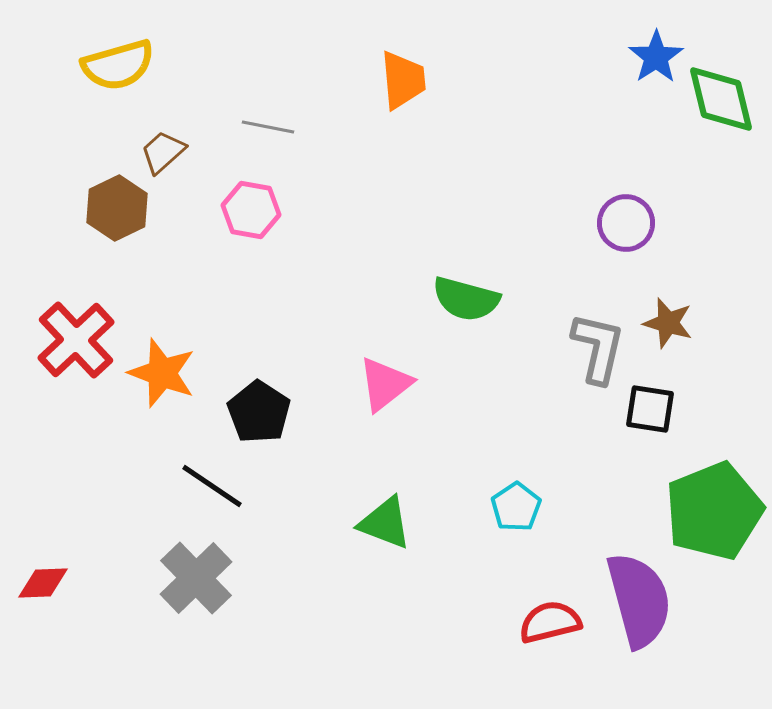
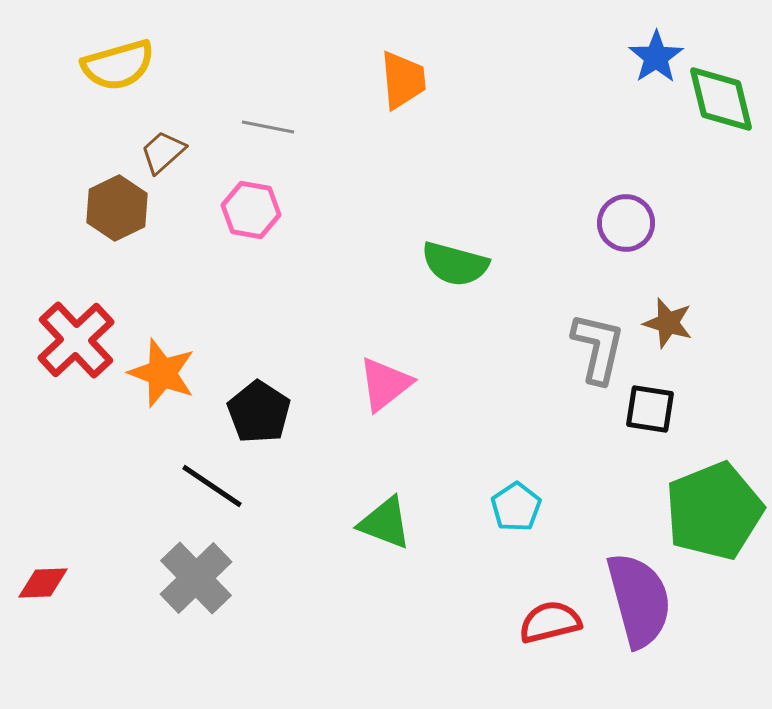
green semicircle: moved 11 px left, 35 px up
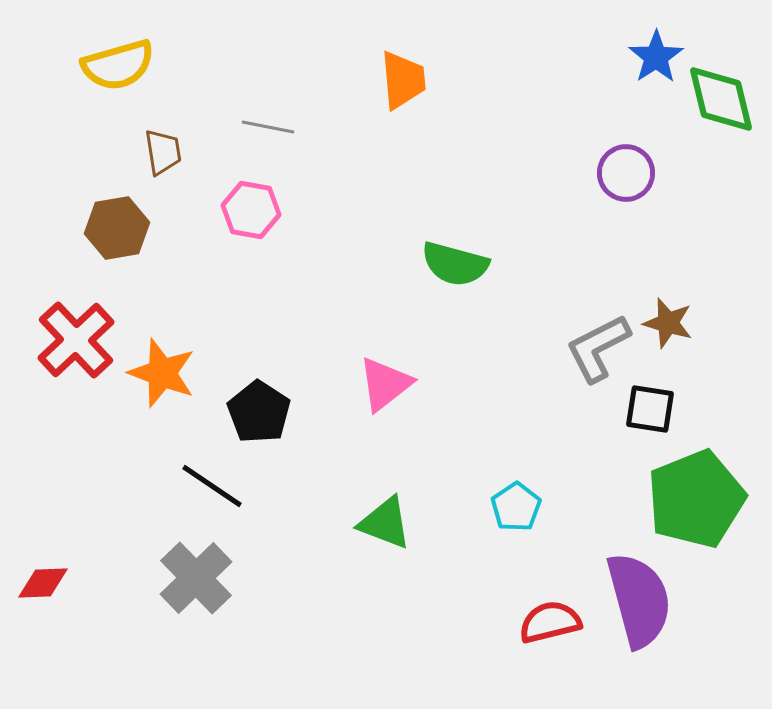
brown trapezoid: rotated 123 degrees clockwise
brown hexagon: moved 20 px down; rotated 16 degrees clockwise
purple circle: moved 50 px up
gray L-shape: rotated 130 degrees counterclockwise
green pentagon: moved 18 px left, 12 px up
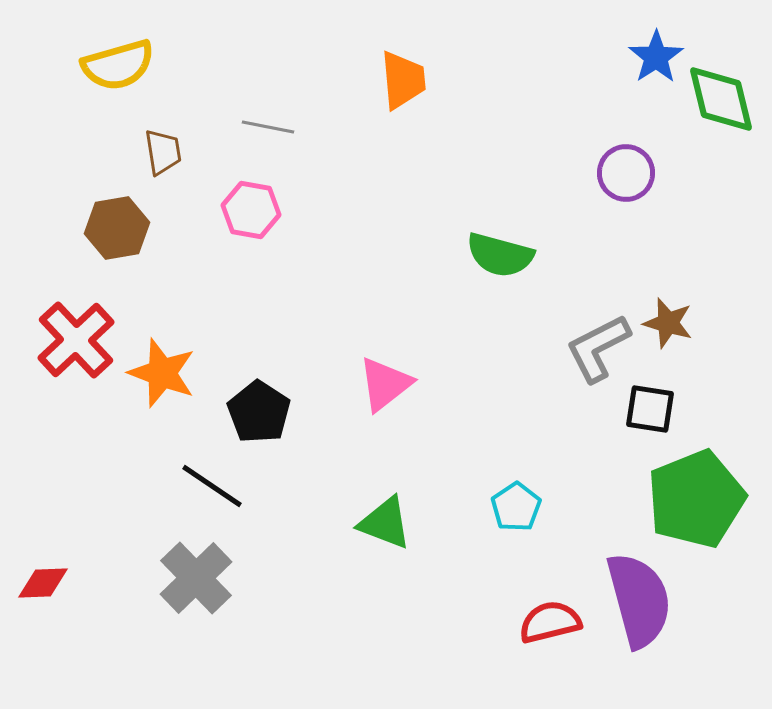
green semicircle: moved 45 px right, 9 px up
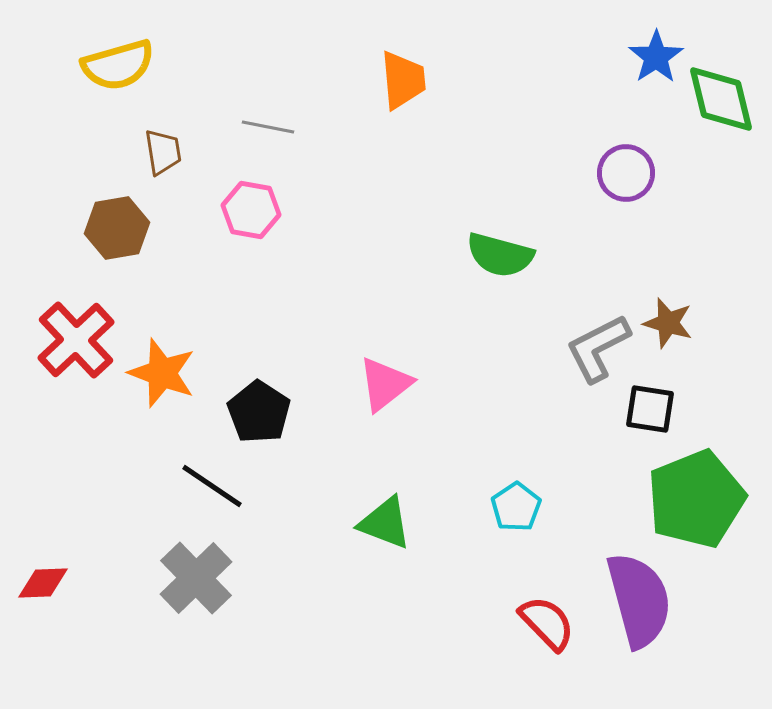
red semicircle: moved 3 px left, 1 px down; rotated 60 degrees clockwise
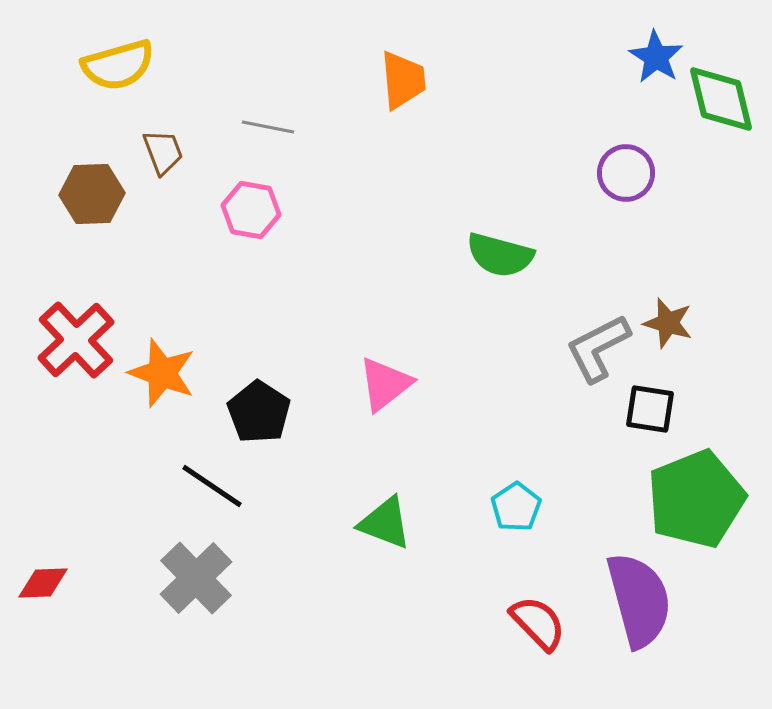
blue star: rotated 6 degrees counterclockwise
brown trapezoid: rotated 12 degrees counterclockwise
brown hexagon: moved 25 px left, 34 px up; rotated 8 degrees clockwise
red semicircle: moved 9 px left
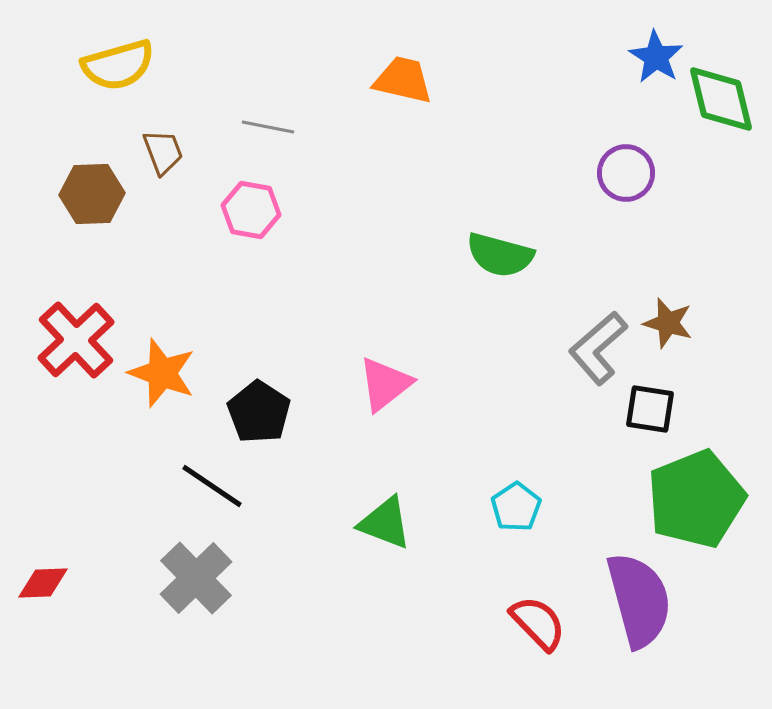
orange trapezoid: rotated 72 degrees counterclockwise
gray L-shape: rotated 14 degrees counterclockwise
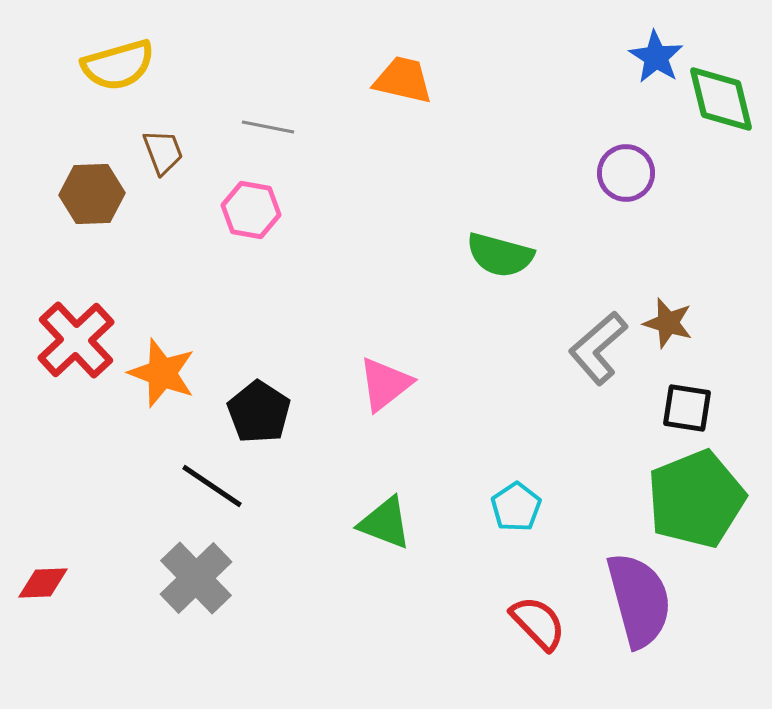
black square: moved 37 px right, 1 px up
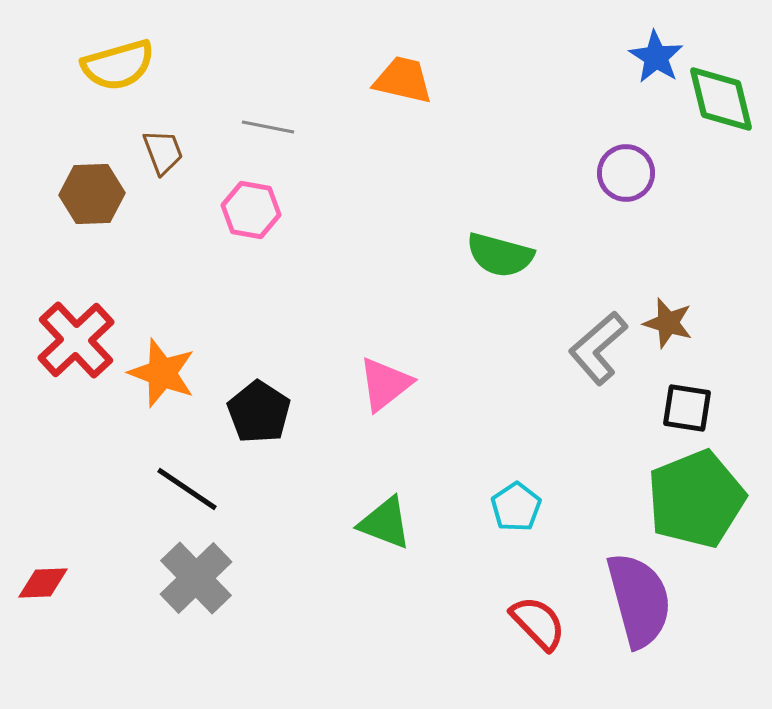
black line: moved 25 px left, 3 px down
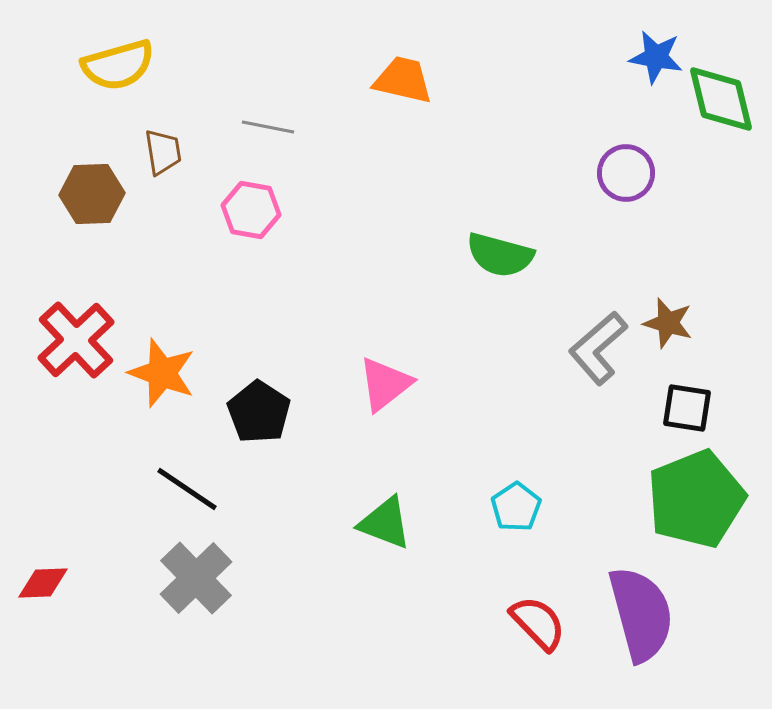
blue star: rotated 22 degrees counterclockwise
brown trapezoid: rotated 12 degrees clockwise
purple semicircle: moved 2 px right, 14 px down
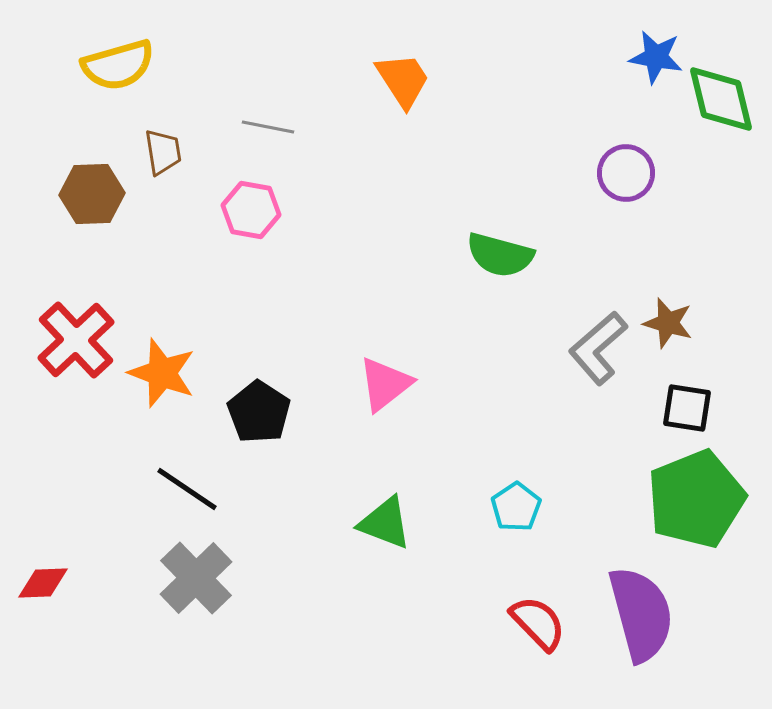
orange trapezoid: rotated 44 degrees clockwise
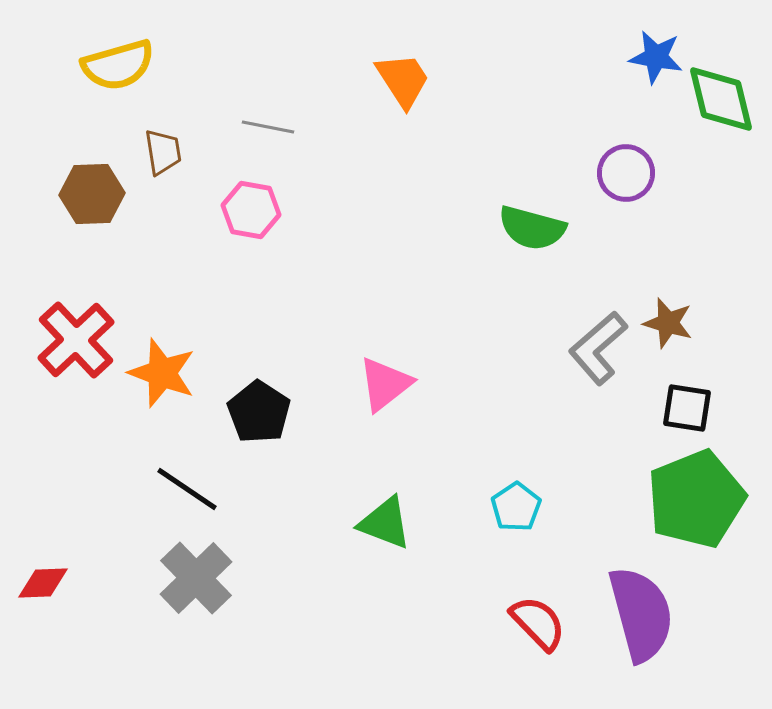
green semicircle: moved 32 px right, 27 px up
